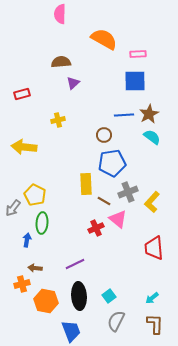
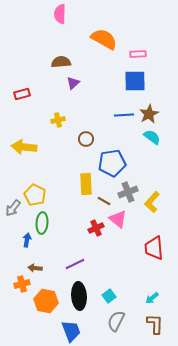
brown circle: moved 18 px left, 4 px down
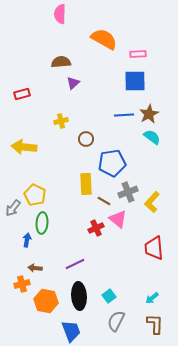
yellow cross: moved 3 px right, 1 px down
